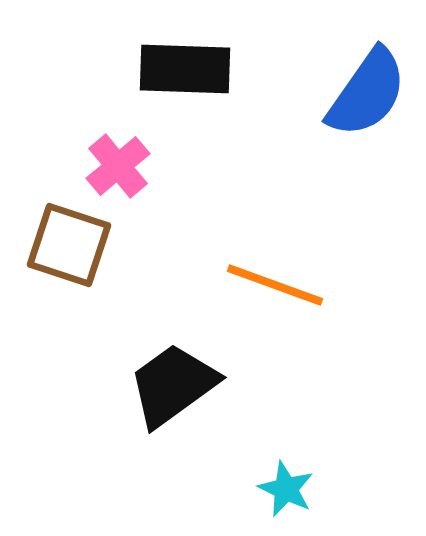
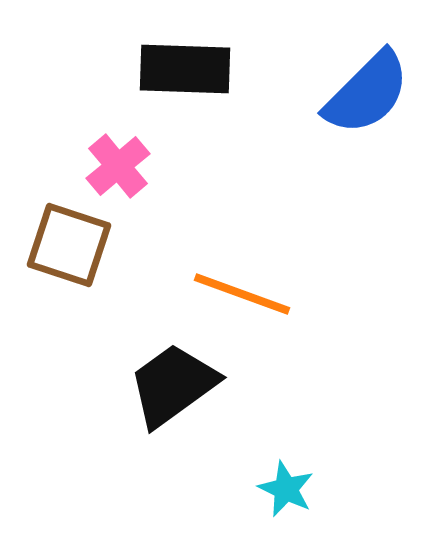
blue semicircle: rotated 10 degrees clockwise
orange line: moved 33 px left, 9 px down
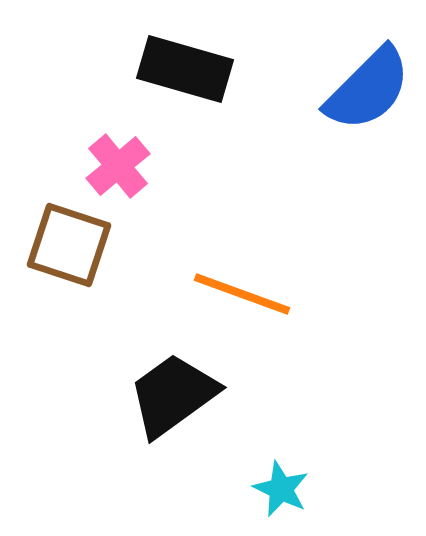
black rectangle: rotated 14 degrees clockwise
blue semicircle: moved 1 px right, 4 px up
black trapezoid: moved 10 px down
cyan star: moved 5 px left
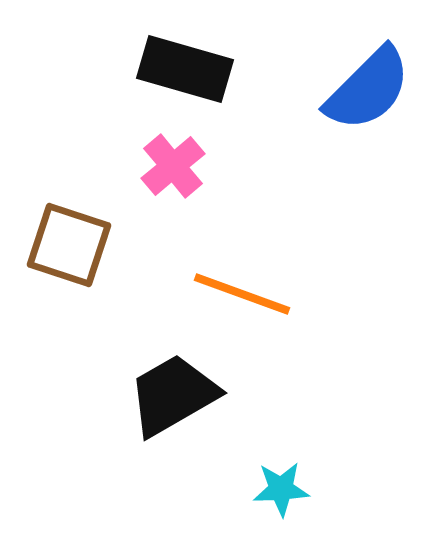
pink cross: moved 55 px right
black trapezoid: rotated 6 degrees clockwise
cyan star: rotated 28 degrees counterclockwise
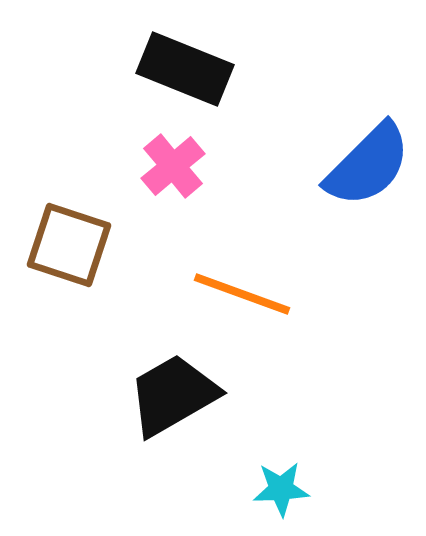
black rectangle: rotated 6 degrees clockwise
blue semicircle: moved 76 px down
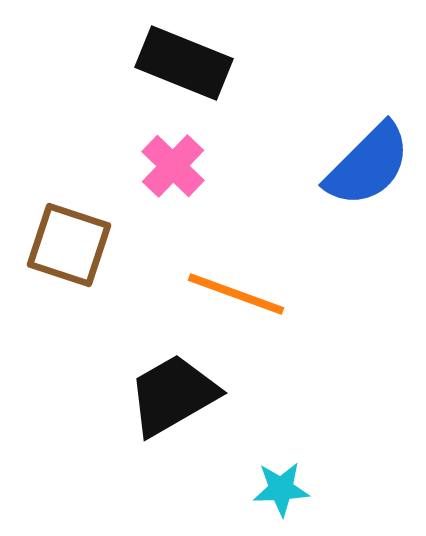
black rectangle: moved 1 px left, 6 px up
pink cross: rotated 6 degrees counterclockwise
orange line: moved 6 px left
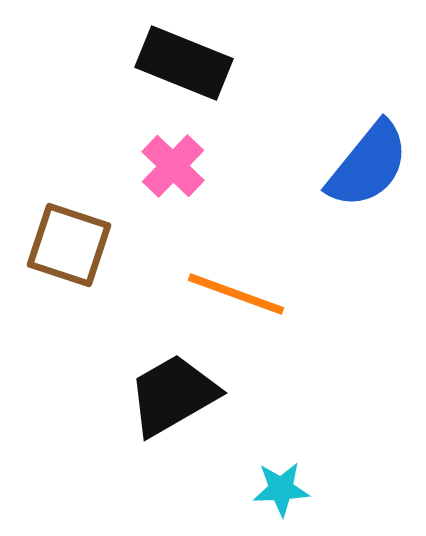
blue semicircle: rotated 6 degrees counterclockwise
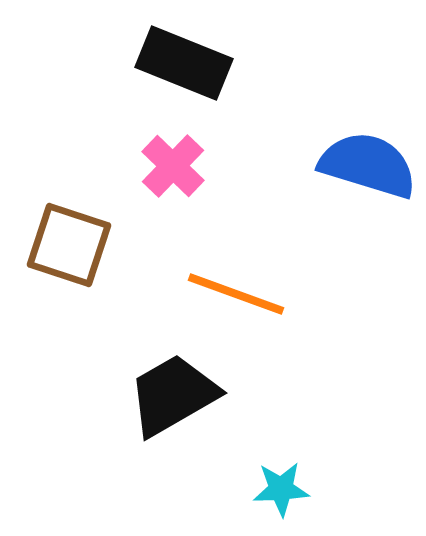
blue semicircle: rotated 112 degrees counterclockwise
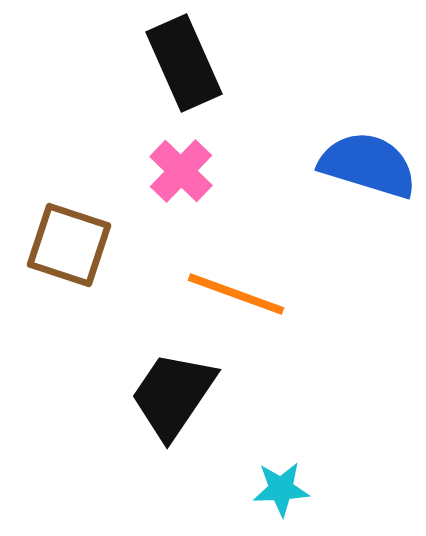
black rectangle: rotated 44 degrees clockwise
pink cross: moved 8 px right, 5 px down
black trapezoid: rotated 26 degrees counterclockwise
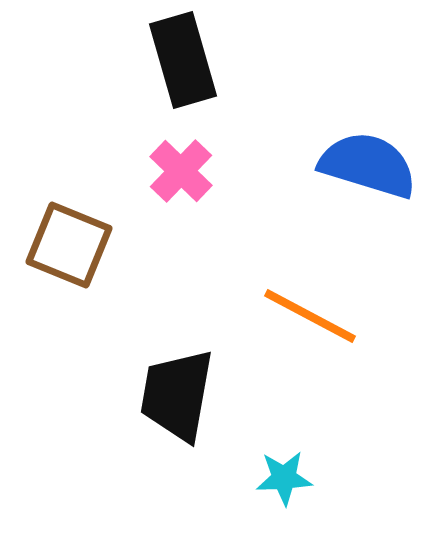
black rectangle: moved 1 px left, 3 px up; rotated 8 degrees clockwise
brown square: rotated 4 degrees clockwise
orange line: moved 74 px right, 22 px down; rotated 8 degrees clockwise
black trapezoid: moved 4 px right; rotated 24 degrees counterclockwise
cyan star: moved 3 px right, 11 px up
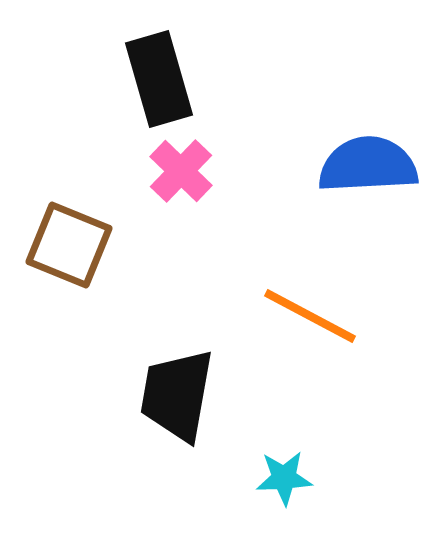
black rectangle: moved 24 px left, 19 px down
blue semicircle: rotated 20 degrees counterclockwise
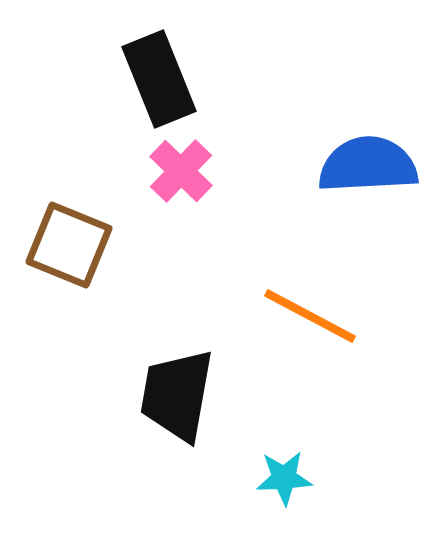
black rectangle: rotated 6 degrees counterclockwise
